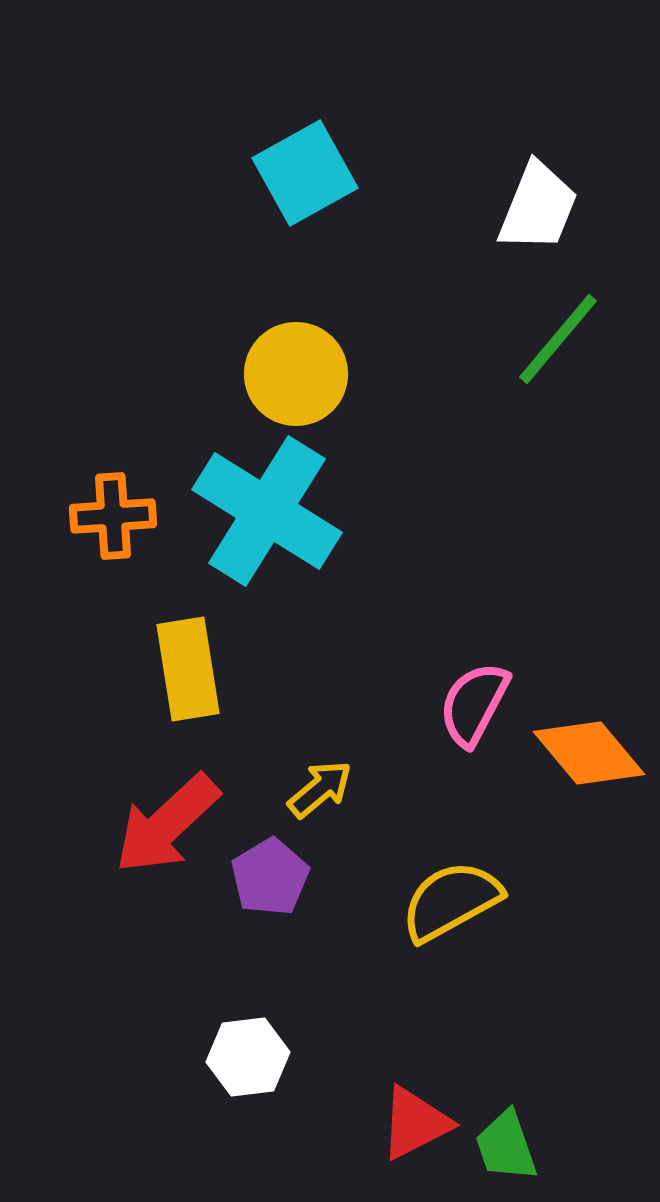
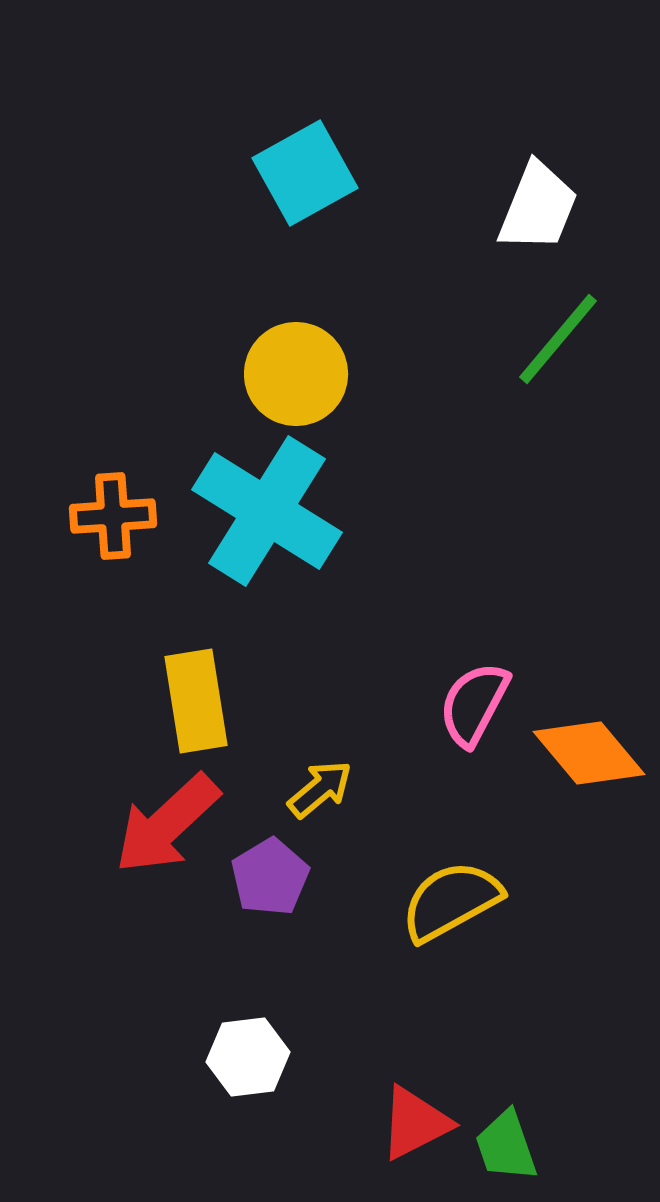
yellow rectangle: moved 8 px right, 32 px down
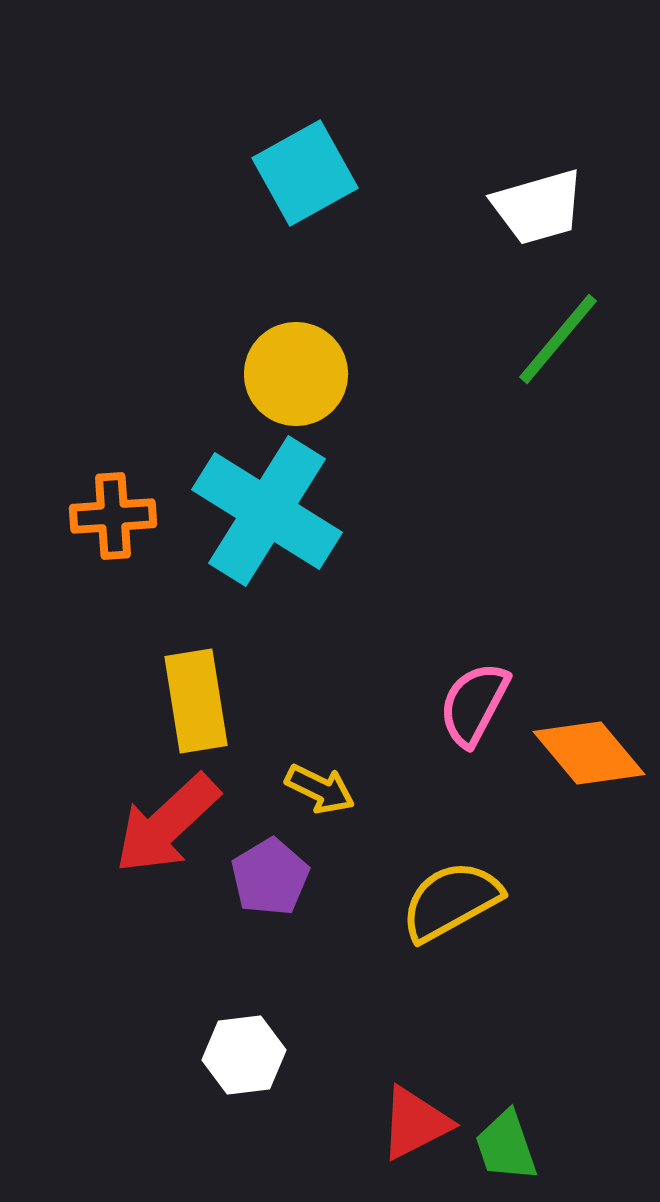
white trapezoid: rotated 52 degrees clockwise
yellow arrow: rotated 66 degrees clockwise
white hexagon: moved 4 px left, 2 px up
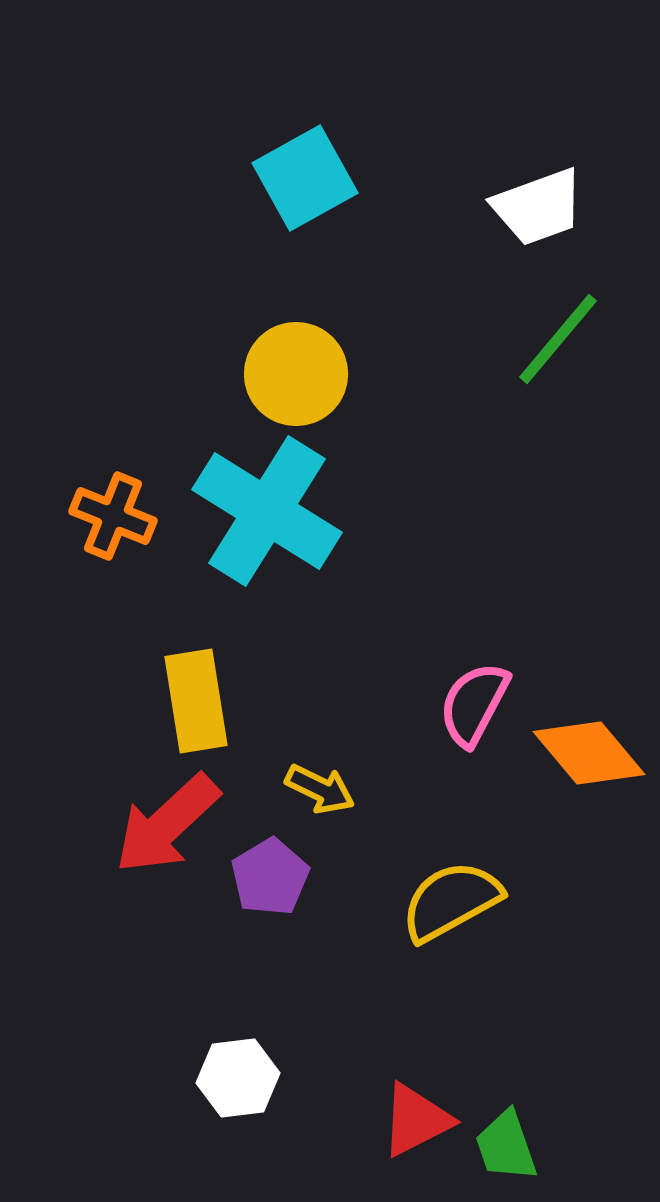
cyan square: moved 5 px down
white trapezoid: rotated 4 degrees counterclockwise
orange cross: rotated 26 degrees clockwise
white hexagon: moved 6 px left, 23 px down
red triangle: moved 1 px right, 3 px up
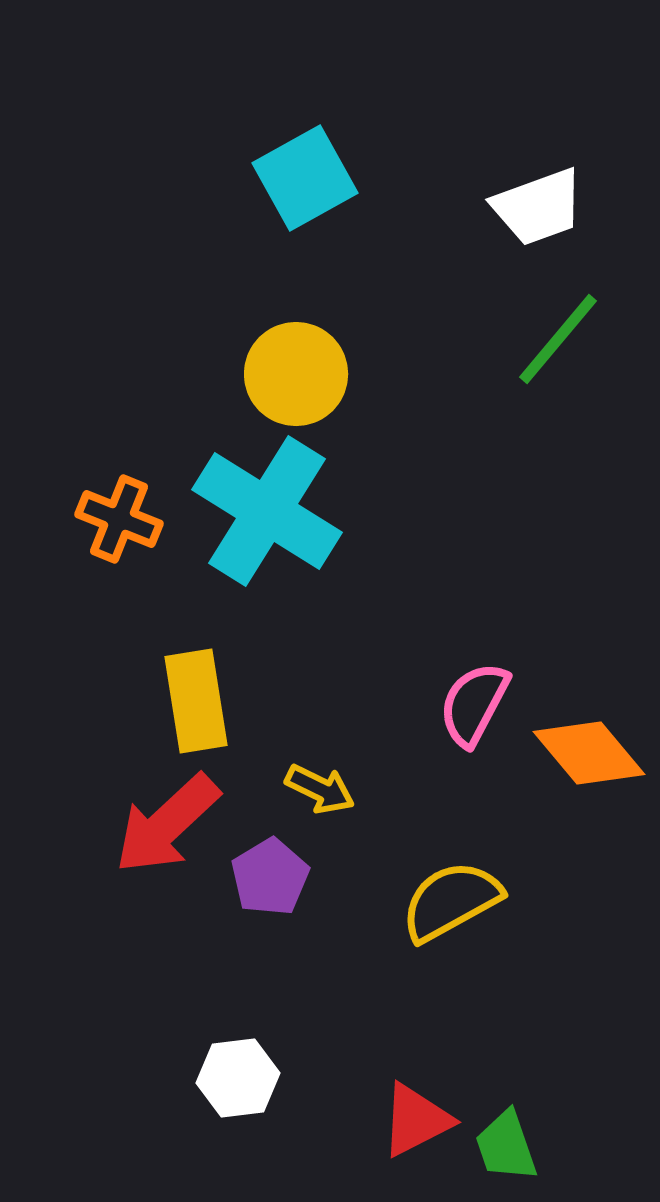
orange cross: moved 6 px right, 3 px down
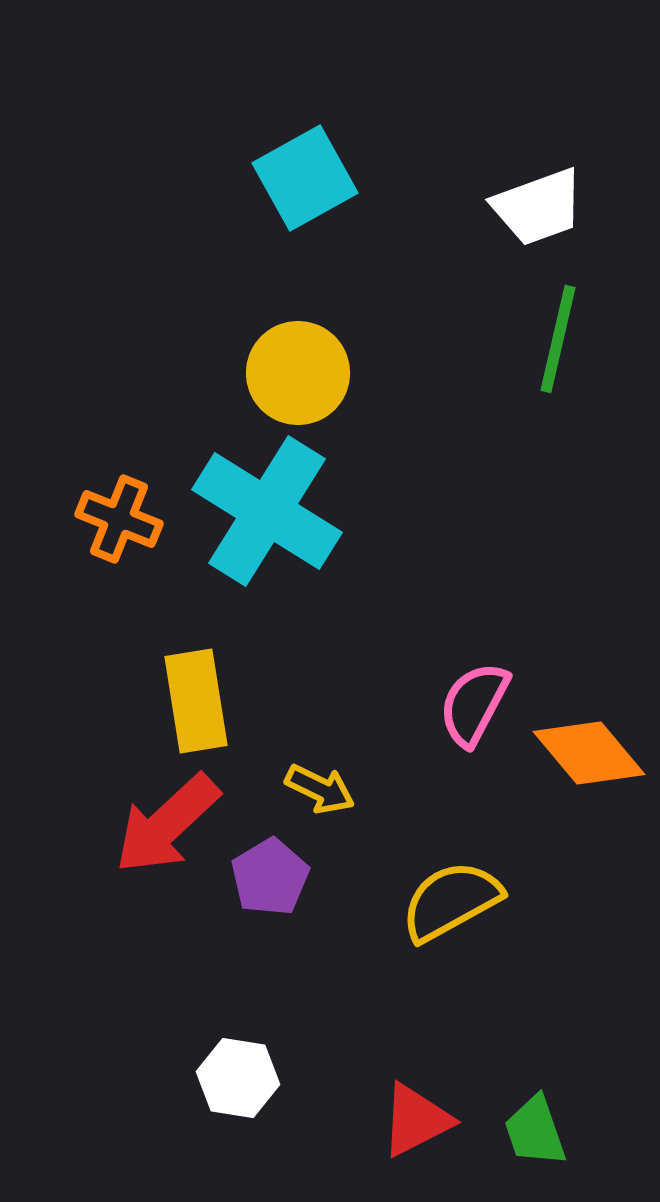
green line: rotated 27 degrees counterclockwise
yellow circle: moved 2 px right, 1 px up
white hexagon: rotated 16 degrees clockwise
green trapezoid: moved 29 px right, 15 px up
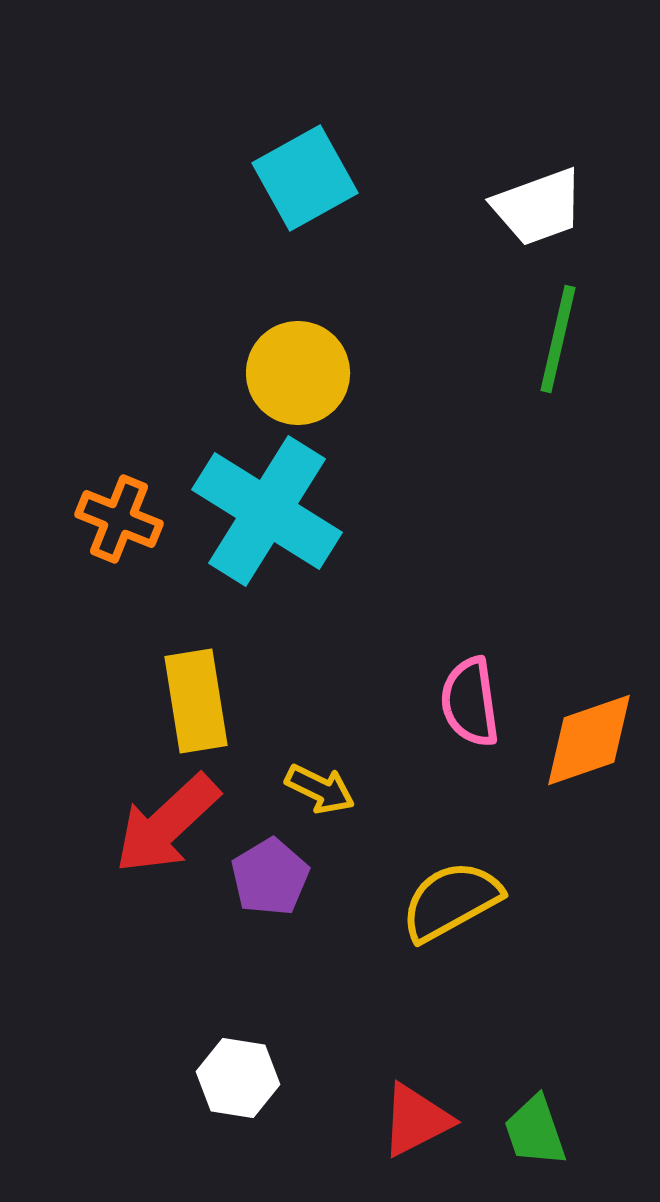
pink semicircle: moved 4 px left, 2 px up; rotated 36 degrees counterclockwise
orange diamond: moved 13 px up; rotated 69 degrees counterclockwise
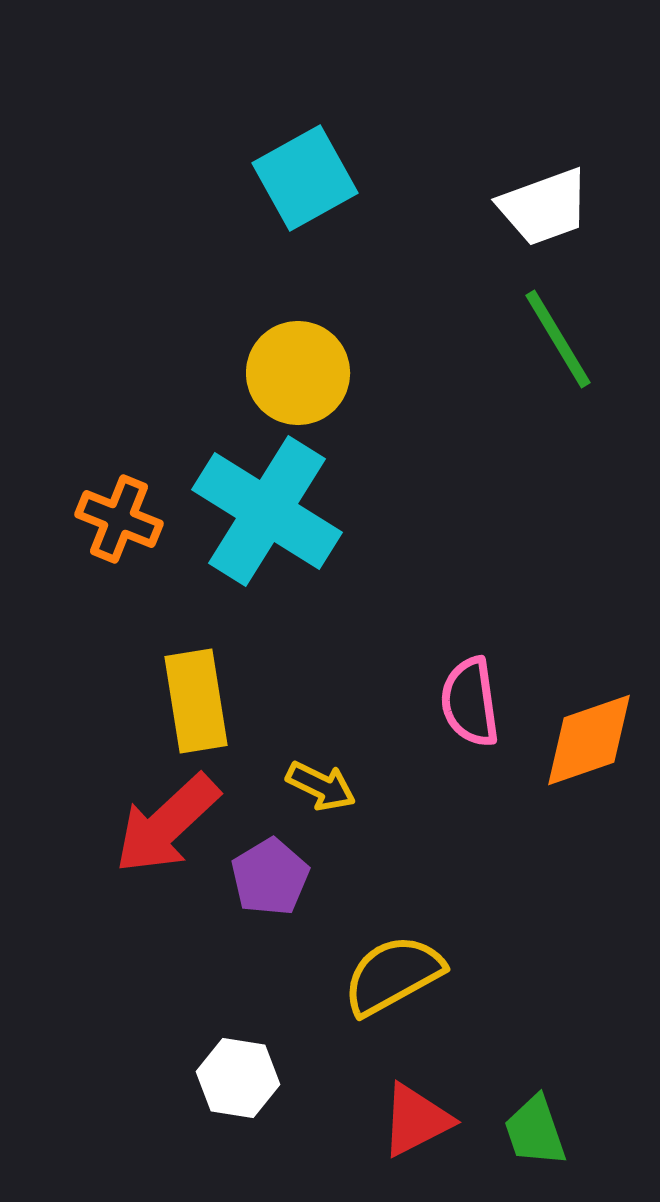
white trapezoid: moved 6 px right
green line: rotated 44 degrees counterclockwise
yellow arrow: moved 1 px right, 3 px up
yellow semicircle: moved 58 px left, 74 px down
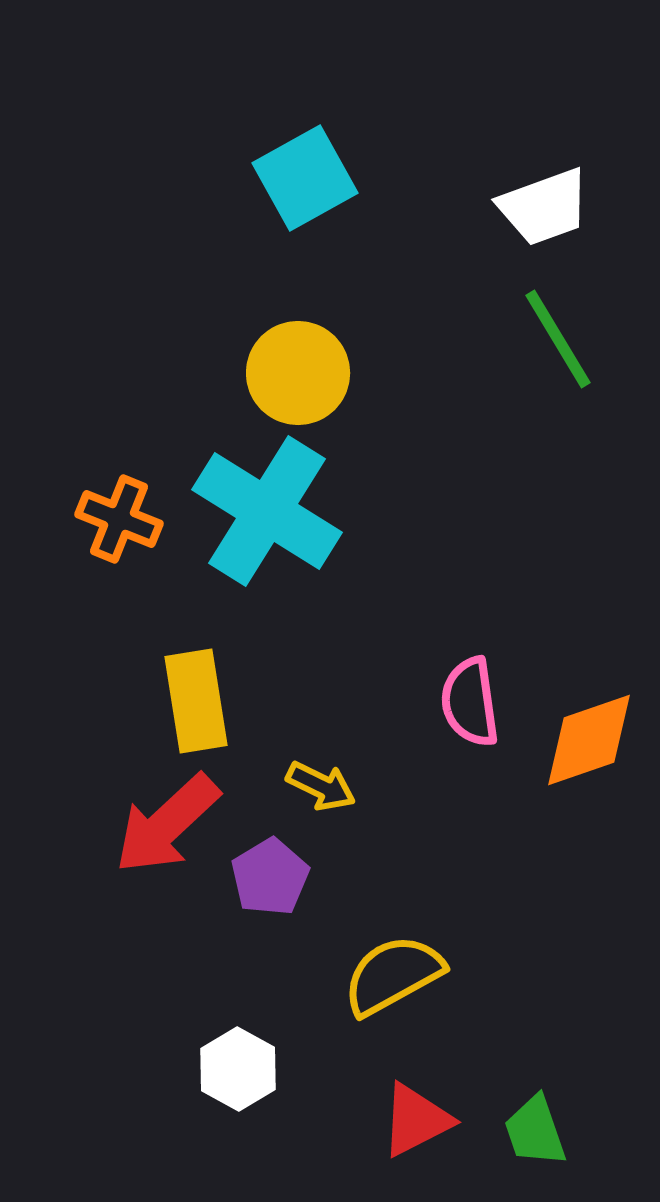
white hexagon: moved 9 px up; rotated 20 degrees clockwise
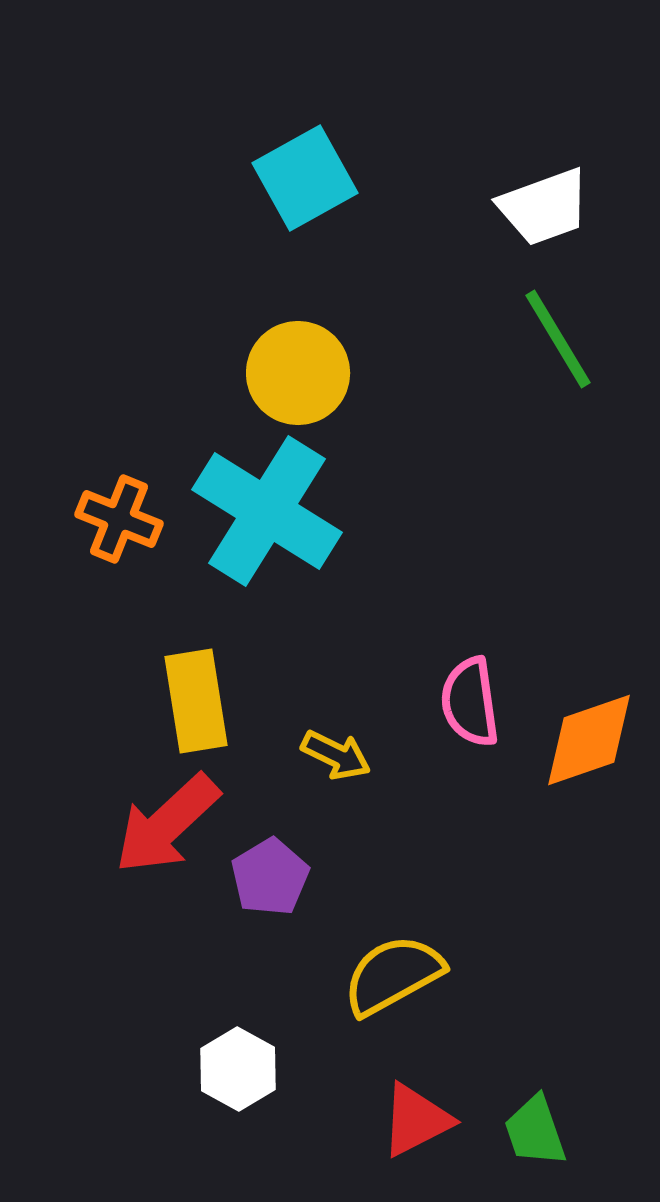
yellow arrow: moved 15 px right, 31 px up
